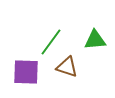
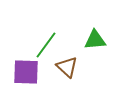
green line: moved 5 px left, 3 px down
brown triangle: rotated 25 degrees clockwise
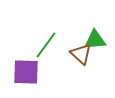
brown triangle: moved 14 px right, 13 px up
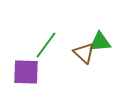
green triangle: moved 5 px right, 2 px down
brown triangle: moved 3 px right, 1 px up
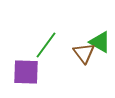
green triangle: rotated 35 degrees clockwise
brown triangle: rotated 10 degrees clockwise
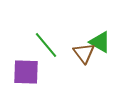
green line: rotated 76 degrees counterclockwise
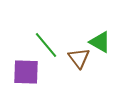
brown triangle: moved 5 px left, 5 px down
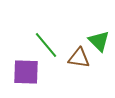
green triangle: moved 1 px left, 1 px up; rotated 15 degrees clockwise
brown triangle: rotated 45 degrees counterclockwise
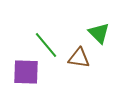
green triangle: moved 8 px up
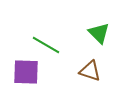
green line: rotated 20 degrees counterclockwise
brown triangle: moved 11 px right, 13 px down; rotated 10 degrees clockwise
